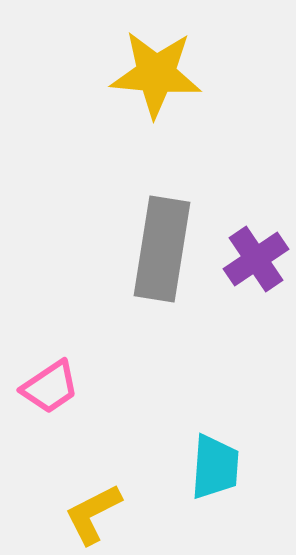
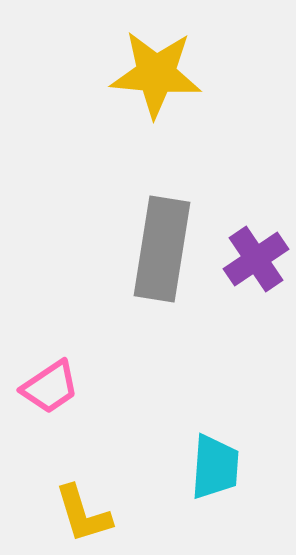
yellow L-shape: moved 10 px left; rotated 80 degrees counterclockwise
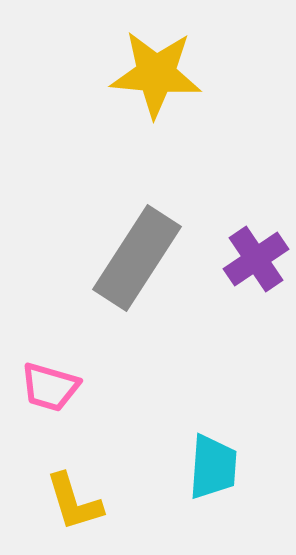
gray rectangle: moved 25 px left, 9 px down; rotated 24 degrees clockwise
pink trapezoid: rotated 50 degrees clockwise
cyan trapezoid: moved 2 px left
yellow L-shape: moved 9 px left, 12 px up
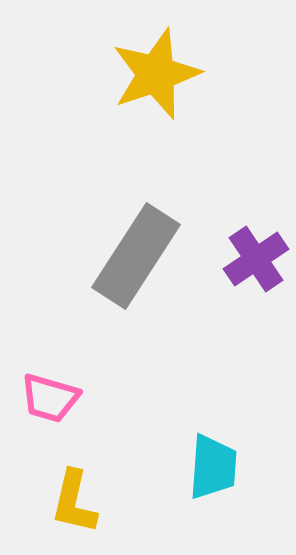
yellow star: rotated 24 degrees counterclockwise
gray rectangle: moved 1 px left, 2 px up
pink trapezoid: moved 11 px down
yellow L-shape: rotated 30 degrees clockwise
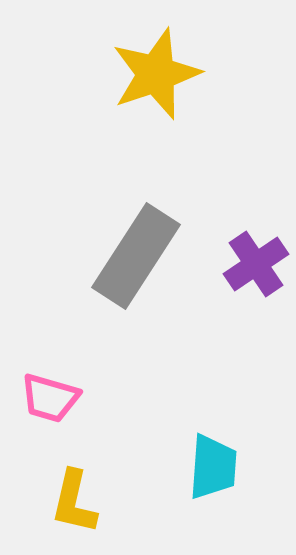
purple cross: moved 5 px down
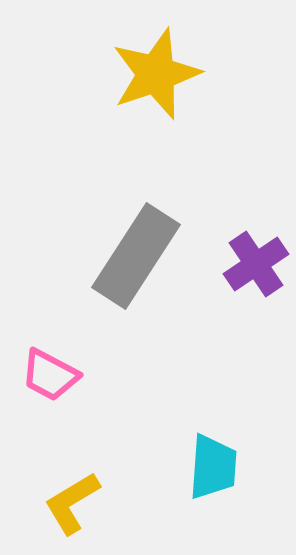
pink trapezoid: moved 23 px up; rotated 12 degrees clockwise
yellow L-shape: moved 2 px left, 1 px down; rotated 46 degrees clockwise
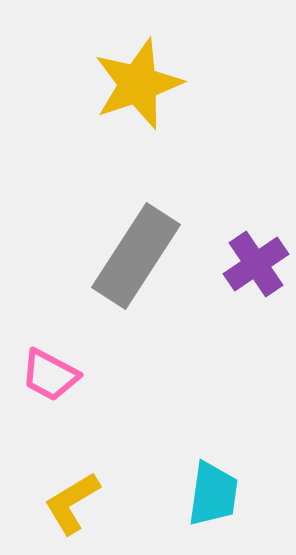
yellow star: moved 18 px left, 10 px down
cyan trapezoid: moved 27 px down; rotated 4 degrees clockwise
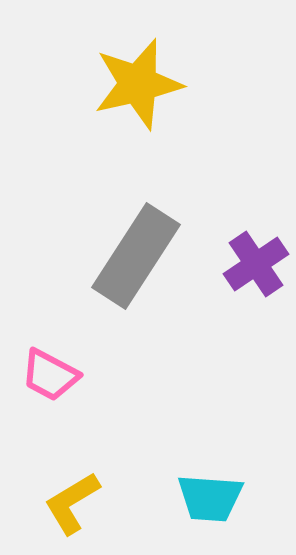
yellow star: rotated 6 degrees clockwise
cyan trapezoid: moved 3 px left, 4 px down; rotated 86 degrees clockwise
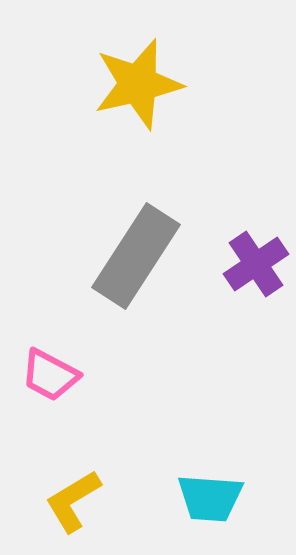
yellow L-shape: moved 1 px right, 2 px up
